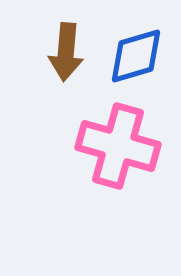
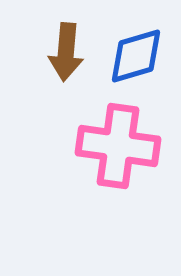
pink cross: rotated 8 degrees counterclockwise
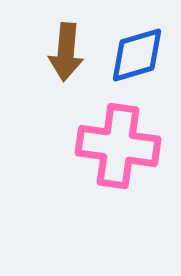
blue diamond: moved 1 px right, 1 px up
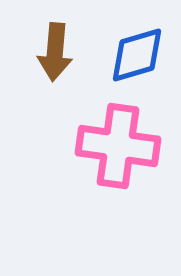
brown arrow: moved 11 px left
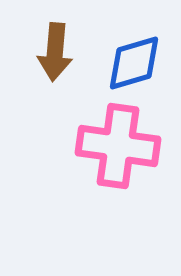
blue diamond: moved 3 px left, 8 px down
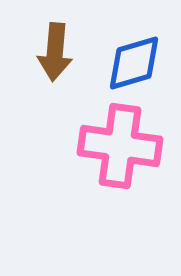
pink cross: moved 2 px right
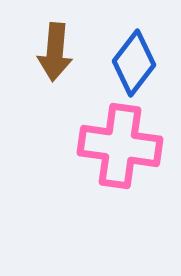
blue diamond: rotated 36 degrees counterclockwise
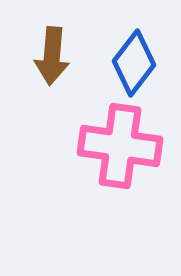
brown arrow: moved 3 px left, 4 px down
